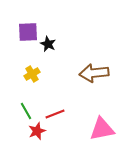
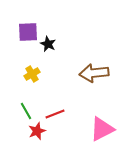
pink triangle: rotated 16 degrees counterclockwise
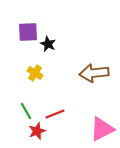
yellow cross: moved 3 px right, 1 px up; rotated 28 degrees counterclockwise
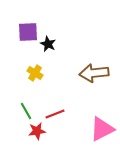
red star: rotated 12 degrees clockwise
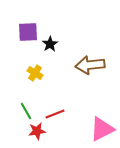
black star: moved 2 px right; rotated 14 degrees clockwise
brown arrow: moved 4 px left, 8 px up
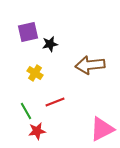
purple square: rotated 10 degrees counterclockwise
black star: rotated 21 degrees clockwise
red line: moved 12 px up
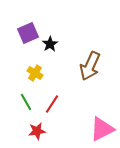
purple square: moved 1 px down; rotated 10 degrees counterclockwise
black star: rotated 21 degrees counterclockwise
brown arrow: moved 1 px down; rotated 60 degrees counterclockwise
red line: moved 3 px left, 2 px down; rotated 36 degrees counterclockwise
green line: moved 9 px up
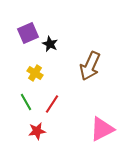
black star: rotated 14 degrees counterclockwise
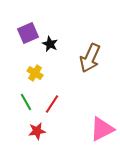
brown arrow: moved 8 px up
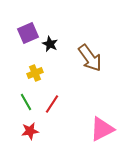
brown arrow: rotated 60 degrees counterclockwise
yellow cross: rotated 35 degrees clockwise
red star: moved 7 px left
